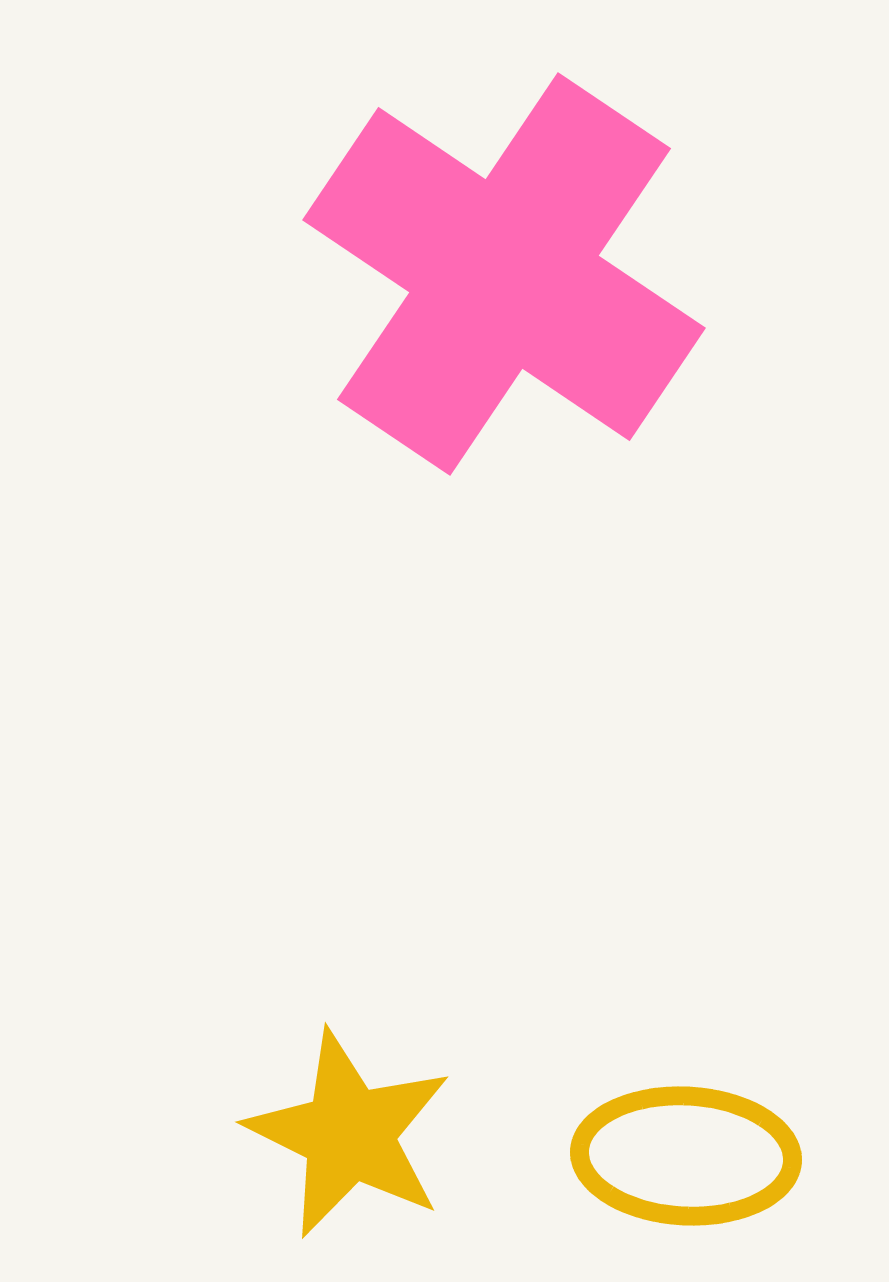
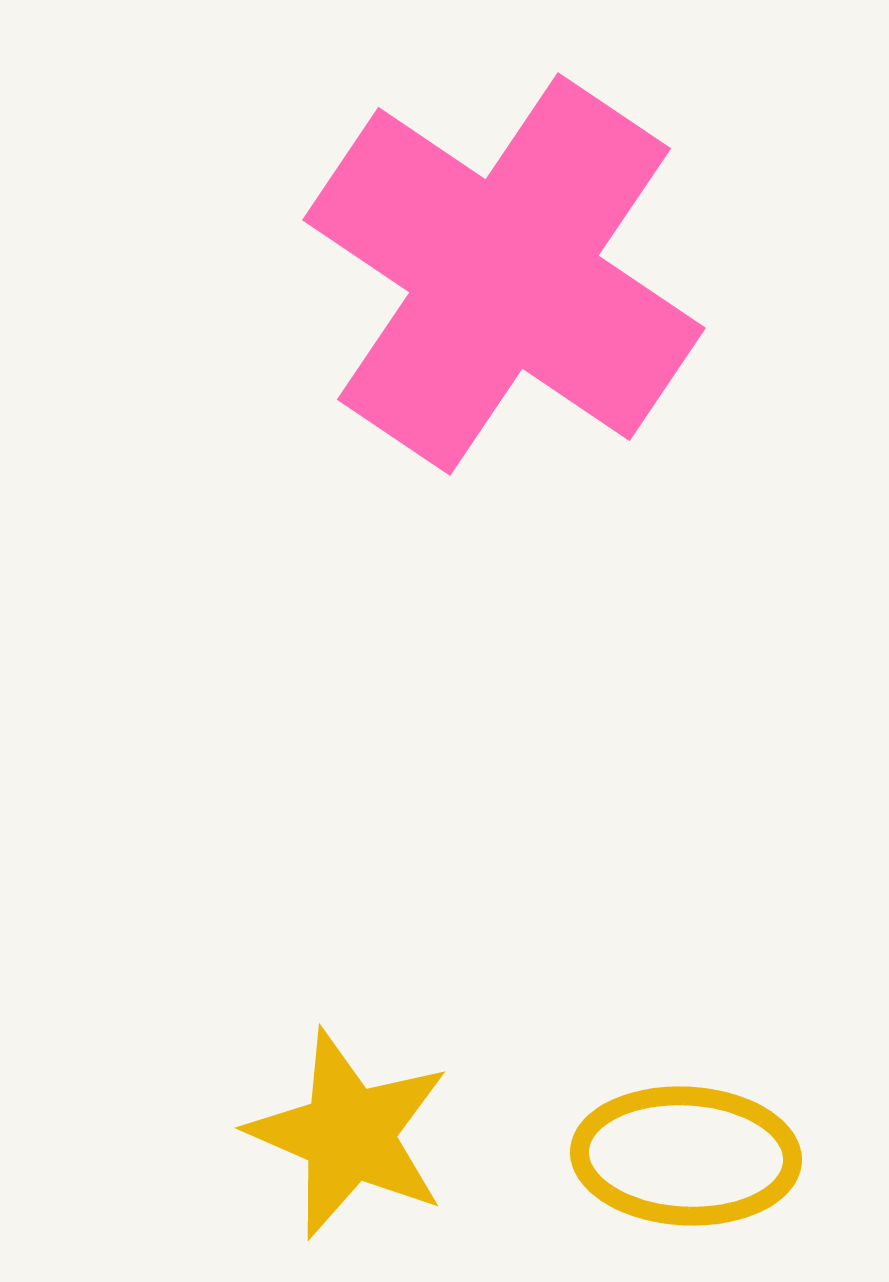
yellow star: rotated 3 degrees counterclockwise
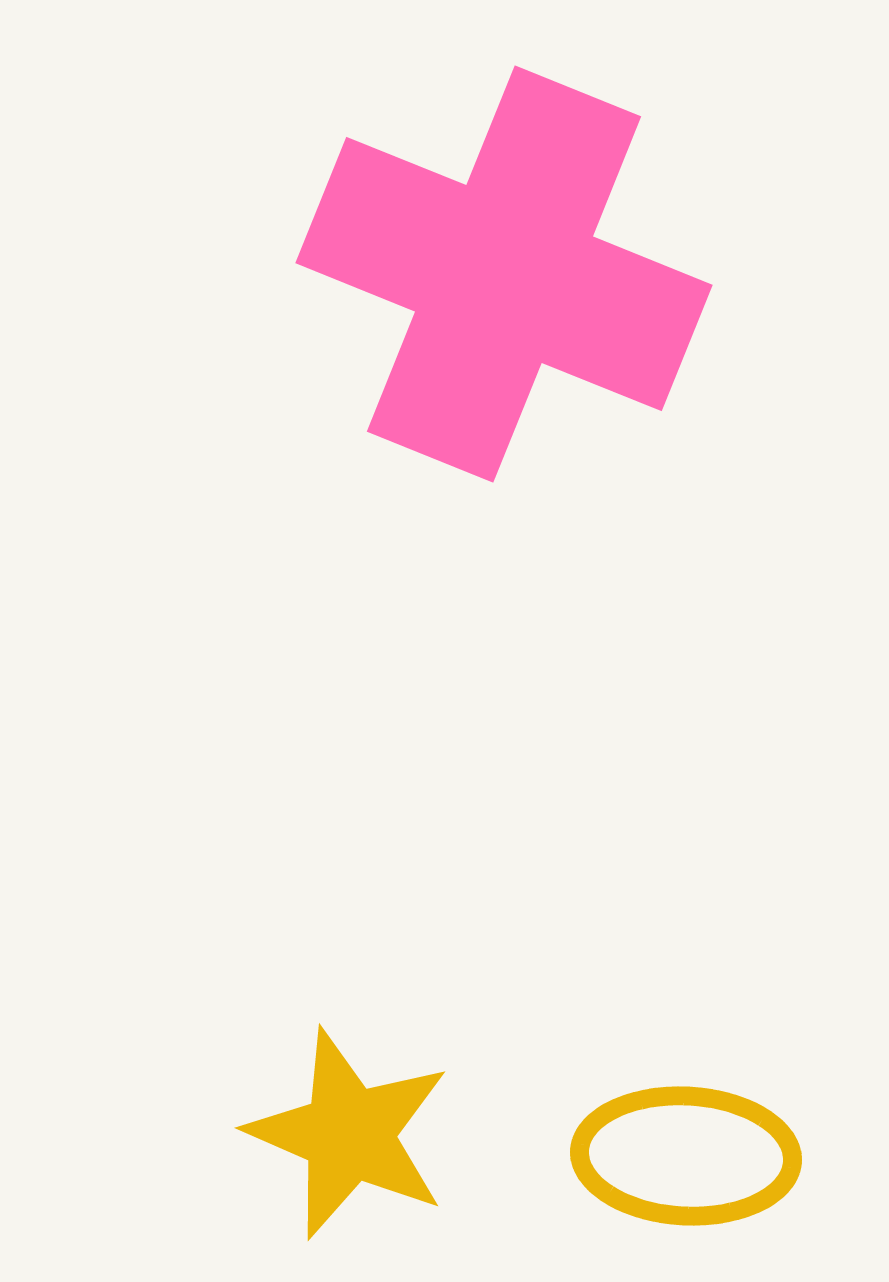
pink cross: rotated 12 degrees counterclockwise
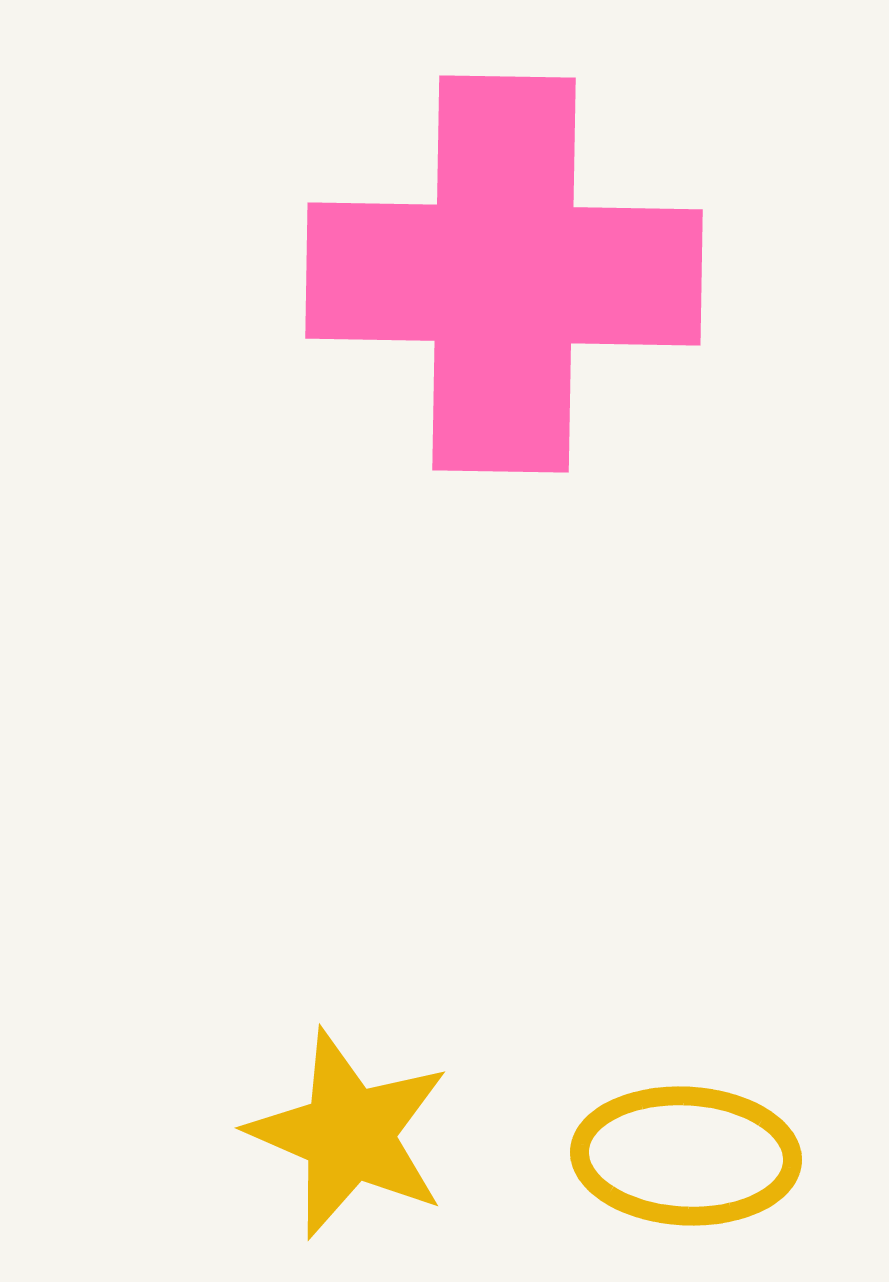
pink cross: rotated 21 degrees counterclockwise
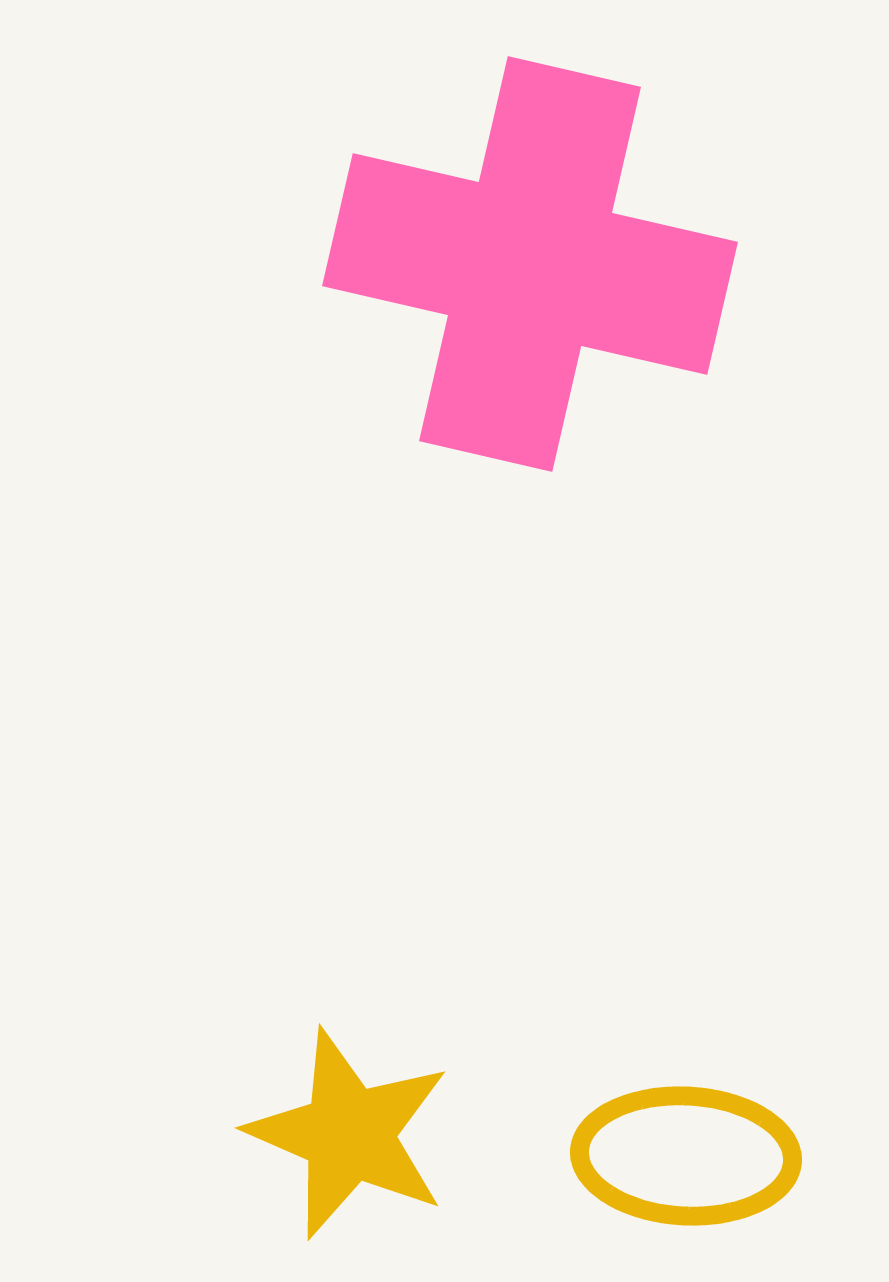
pink cross: moved 26 px right, 10 px up; rotated 12 degrees clockwise
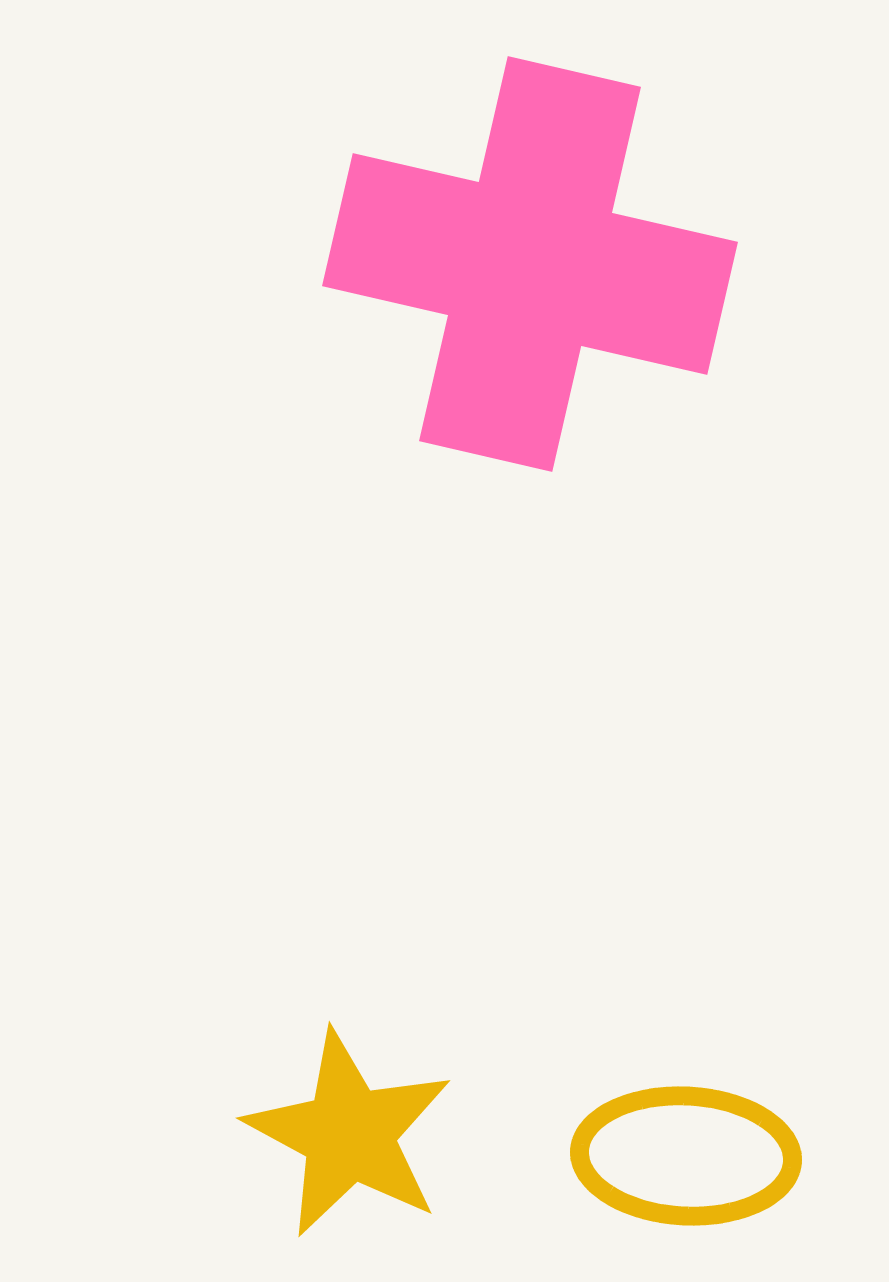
yellow star: rotated 5 degrees clockwise
